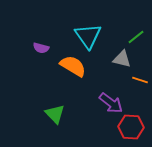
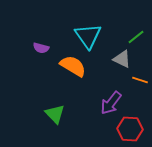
gray triangle: rotated 12 degrees clockwise
purple arrow: rotated 90 degrees clockwise
red hexagon: moved 1 px left, 2 px down
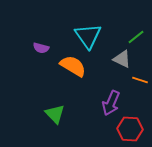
purple arrow: rotated 15 degrees counterclockwise
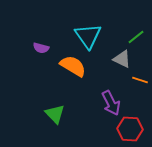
purple arrow: rotated 50 degrees counterclockwise
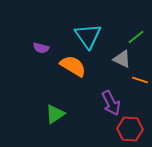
green triangle: rotated 40 degrees clockwise
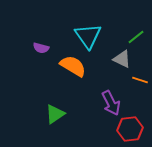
red hexagon: rotated 10 degrees counterclockwise
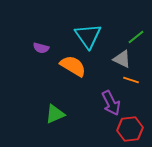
orange line: moved 9 px left
green triangle: rotated 10 degrees clockwise
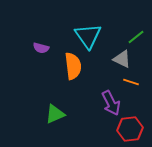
orange semicircle: rotated 52 degrees clockwise
orange line: moved 2 px down
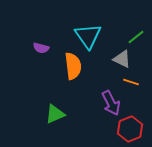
red hexagon: rotated 15 degrees counterclockwise
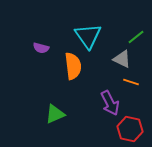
purple arrow: moved 1 px left
red hexagon: rotated 25 degrees counterclockwise
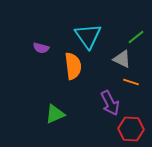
red hexagon: moved 1 px right; rotated 10 degrees counterclockwise
